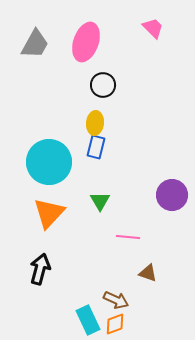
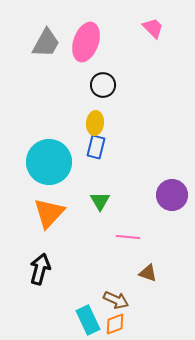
gray trapezoid: moved 11 px right, 1 px up
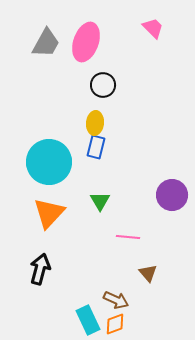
brown triangle: rotated 30 degrees clockwise
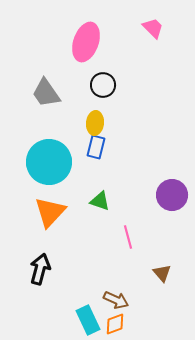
gray trapezoid: moved 50 px down; rotated 116 degrees clockwise
green triangle: rotated 40 degrees counterclockwise
orange triangle: moved 1 px right, 1 px up
pink line: rotated 70 degrees clockwise
brown triangle: moved 14 px right
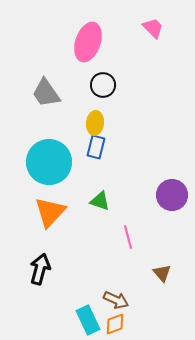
pink ellipse: moved 2 px right
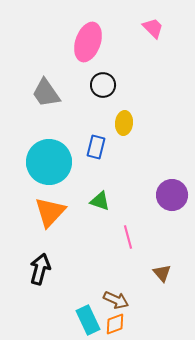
yellow ellipse: moved 29 px right
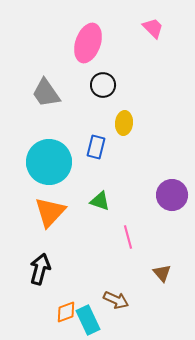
pink ellipse: moved 1 px down
orange diamond: moved 49 px left, 12 px up
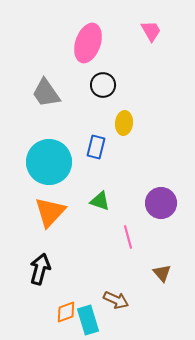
pink trapezoid: moved 2 px left, 3 px down; rotated 15 degrees clockwise
purple circle: moved 11 px left, 8 px down
cyan rectangle: rotated 8 degrees clockwise
